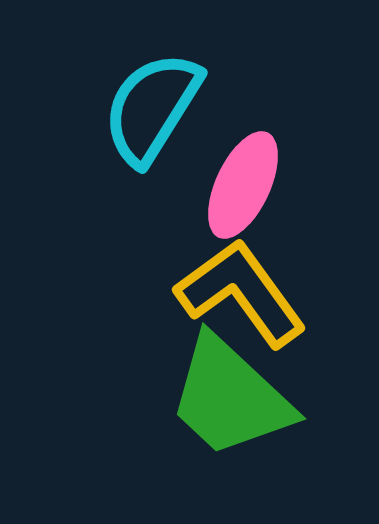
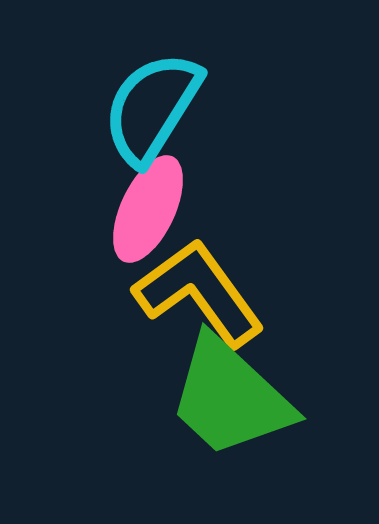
pink ellipse: moved 95 px left, 24 px down
yellow L-shape: moved 42 px left
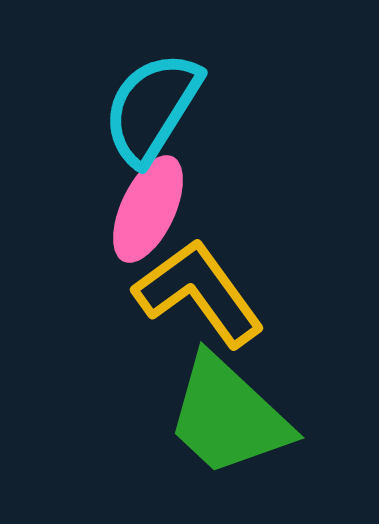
green trapezoid: moved 2 px left, 19 px down
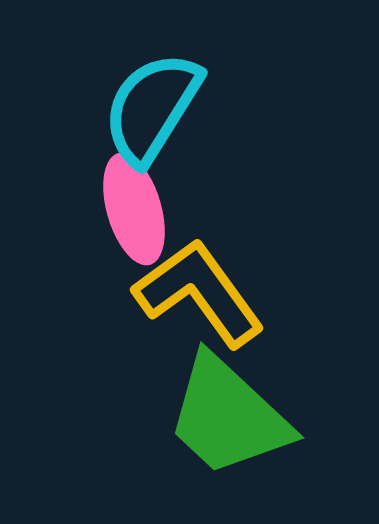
pink ellipse: moved 14 px left; rotated 41 degrees counterclockwise
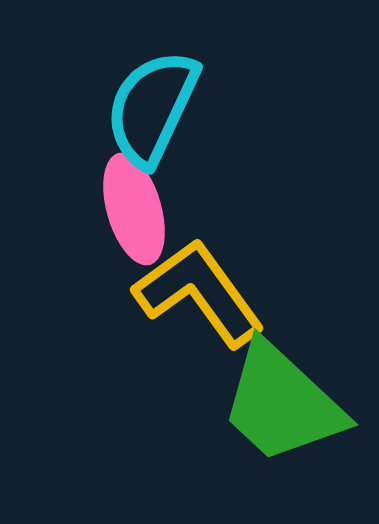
cyan semicircle: rotated 7 degrees counterclockwise
green trapezoid: moved 54 px right, 13 px up
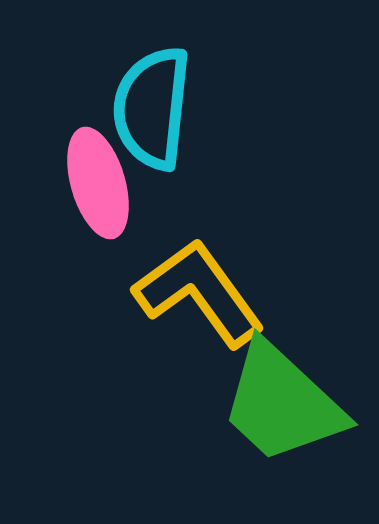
cyan semicircle: rotated 19 degrees counterclockwise
pink ellipse: moved 36 px left, 26 px up
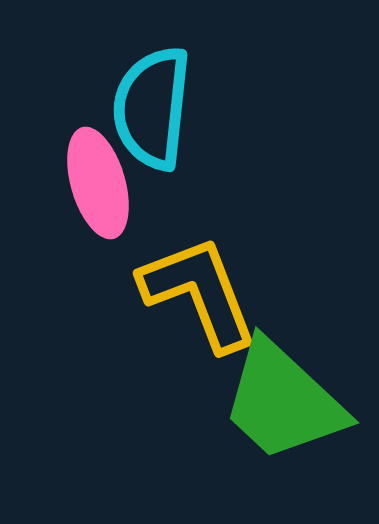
yellow L-shape: rotated 15 degrees clockwise
green trapezoid: moved 1 px right, 2 px up
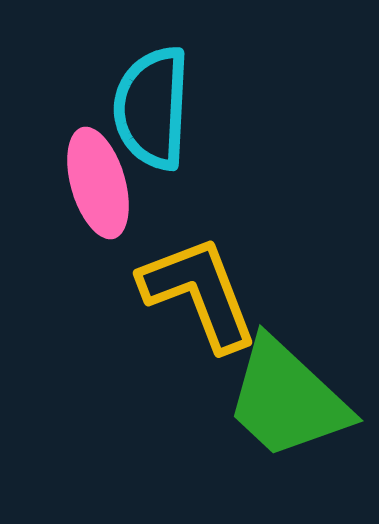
cyan semicircle: rotated 3 degrees counterclockwise
green trapezoid: moved 4 px right, 2 px up
